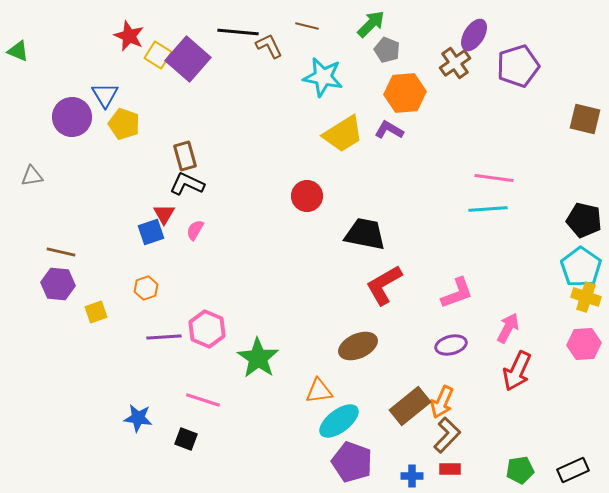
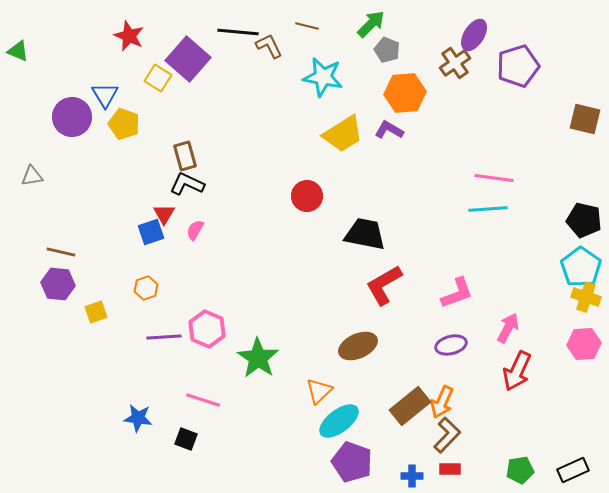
yellow square at (158, 55): moved 23 px down
orange triangle at (319, 391): rotated 36 degrees counterclockwise
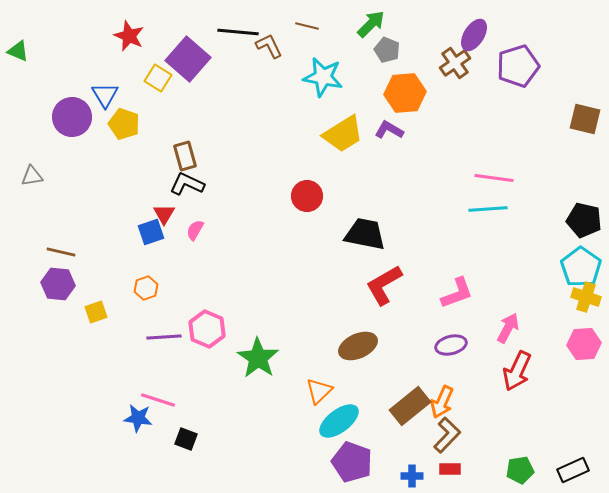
pink line at (203, 400): moved 45 px left
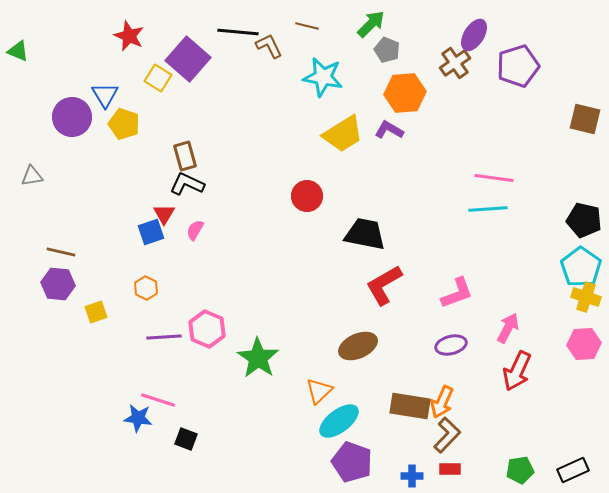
orange hexagon at (146, 288): rotated 15 degrees counterclockwise
brown rectangle at (410, 406): rotated 48 degrees clockwise
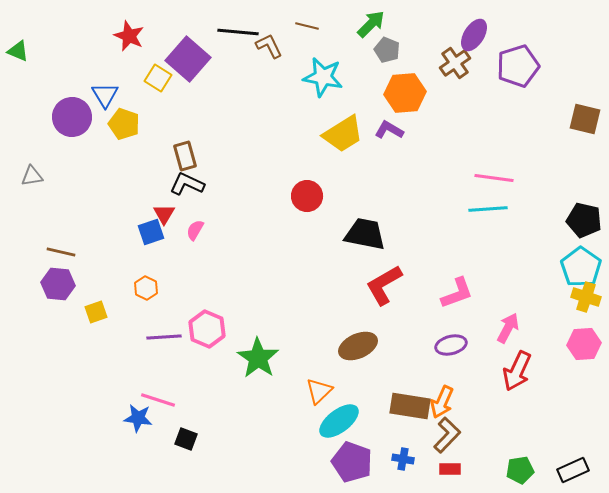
blue cross at (412, 476): moved 9 px left, 17 px up; rotated 10 degrees clockwise
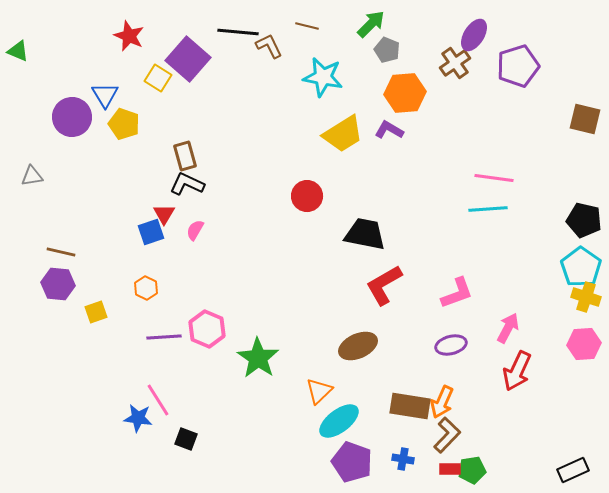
pink line at (158, 400): rotated 40 degrees clockwise
green pentagon at (520, 470): moved 48 px left
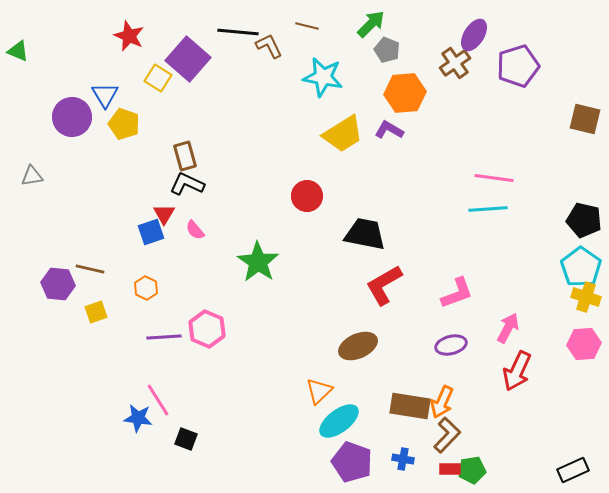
pink semicircle at (195, 230): rotated 70 degrees counterclockwise
brown line at (61, 252): moved 29 px right, 17 px down
green star at (258, 358): moved 96 px up
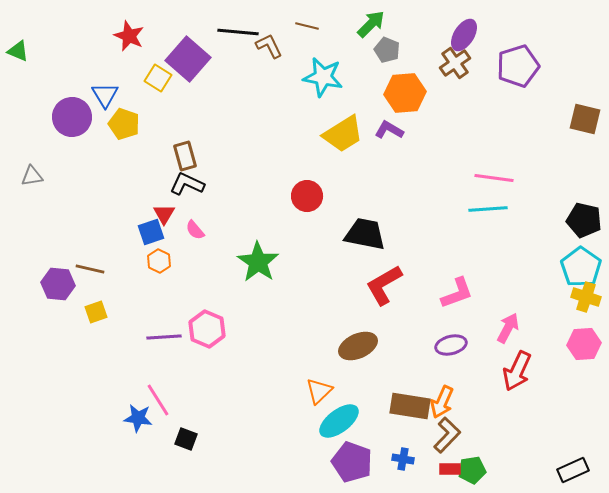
purple ellipse at (474, 35): moved 10 px left
orange hexagon at (146, 288): moved 13 px right, 27 px up
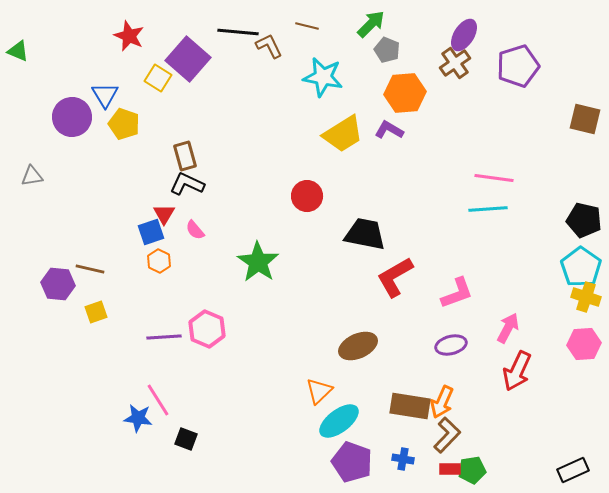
red L-shape at (384, 285): moved 11 px right, 8 px up
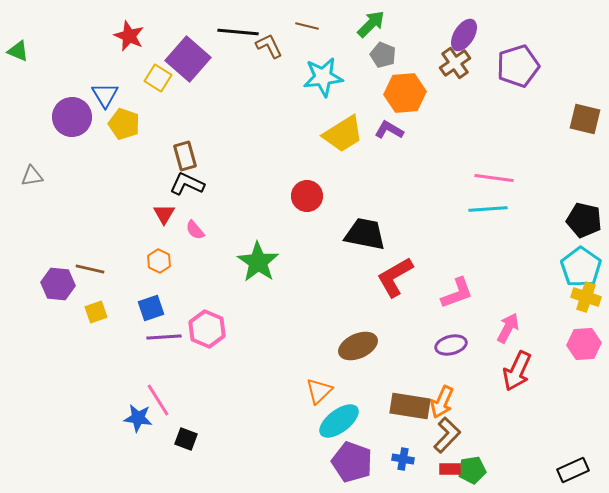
gray pentagon at (387, 50): moved 4 px left, 5 px down
cyan star at (323, 77): rotated 18 degrees counterclockwise
blue square at (151, 232): moved 76 px down
